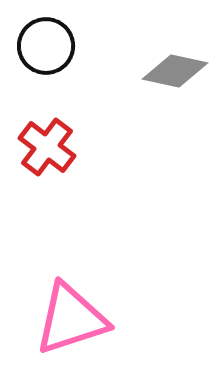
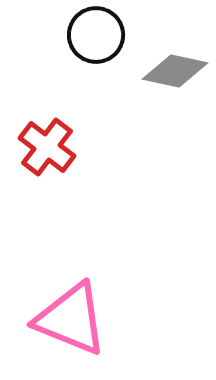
black circle: moved 50 px right, 11 px up
pink triangle: rotated 40 degrees clockwise
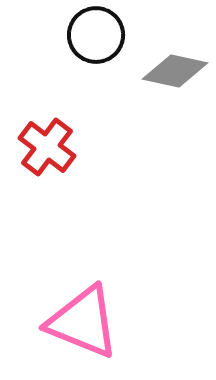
pink triangle: moved 12 px right, 3 px down
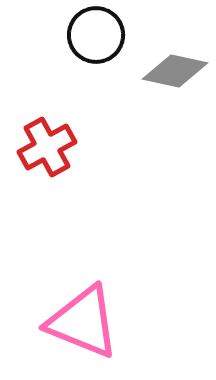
red cross: rotated 24 degrees clockwise
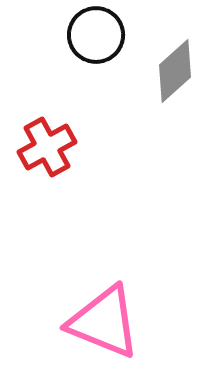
gray diamond: rotated 54 degrees counterclockwise
pink triangle: moved 21 px right
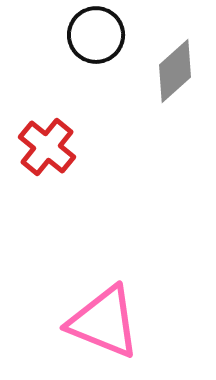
red cross: rotated 22 degrees counterclockwise
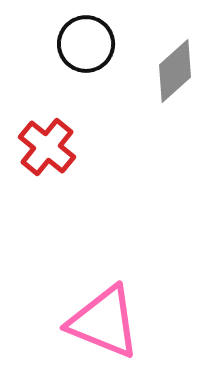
black circle: moved 10 px left, 9 px down
